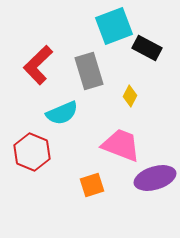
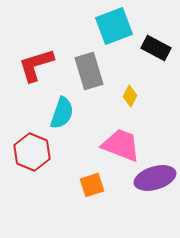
black rectangle: moved 9 px right
red L-shape: moved 2 px left; rotated 27 degrees clockwise
cyan semicircle: rotated 48 degrees counterclockwise
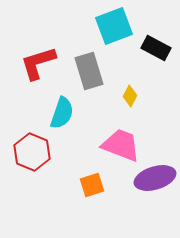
red L-shape: moved 2 px right, 2 px up
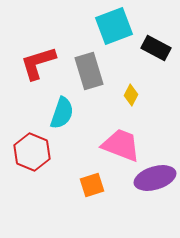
yellow diamond: moved 1 px right, 1 px up
